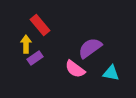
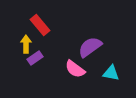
purple semicircle: moved 1 px up
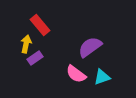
yellow arrow: rotated 12 degrees clockwise
pink semicircle: moved 1 px right, 5 px down
cyan triangle: moved 9 px left, 4 px down; rotated 30 degrees counterclockwise
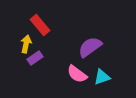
pink semicircle: moved 1 px right
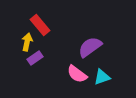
yellow arrow: moved 1 px right, 2 px up
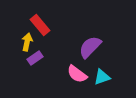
purple semicircle: rotated 10 degrees counterclockwise
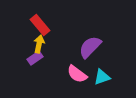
yellow arrow: moved 12 px right, 2 px down
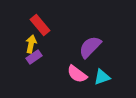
yellow arrow: moved 8 px left
purple rectangle: moved 1 px left, 1 px up
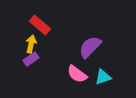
red rectangle: rotated 10 degrees counterclockwise
purple rectangle: moved 3 px left, 2 px down
cyan triangle: moved 1 px right
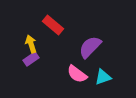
red rectangle: moved 13 px right
yellow arrow: rotated 30 degrees counterclockwise
